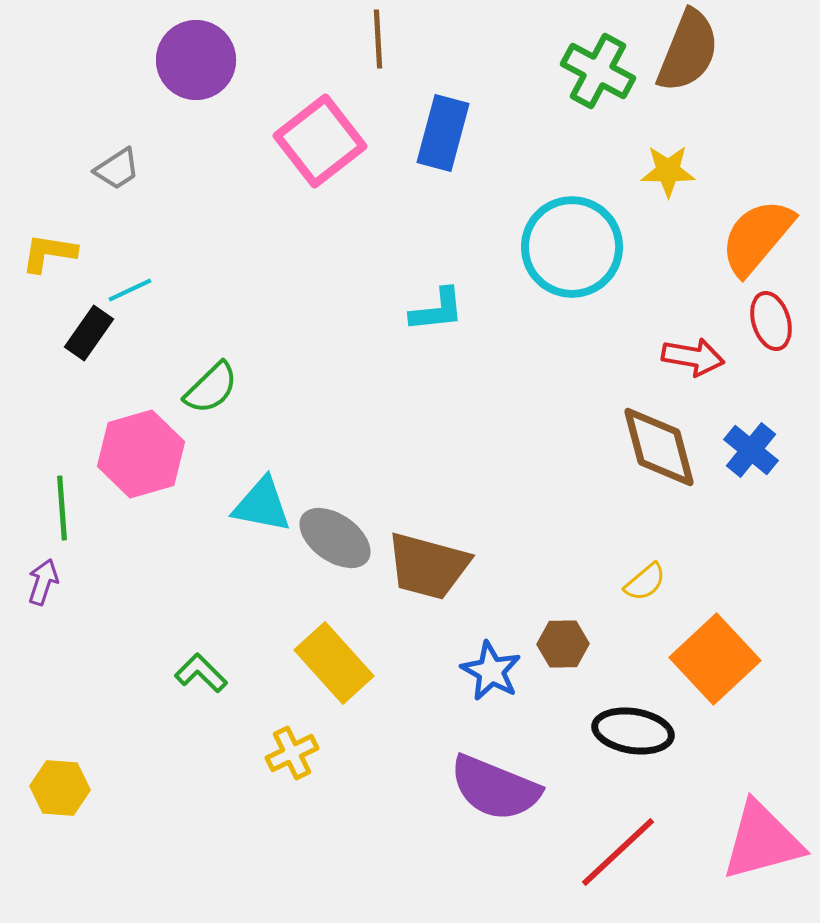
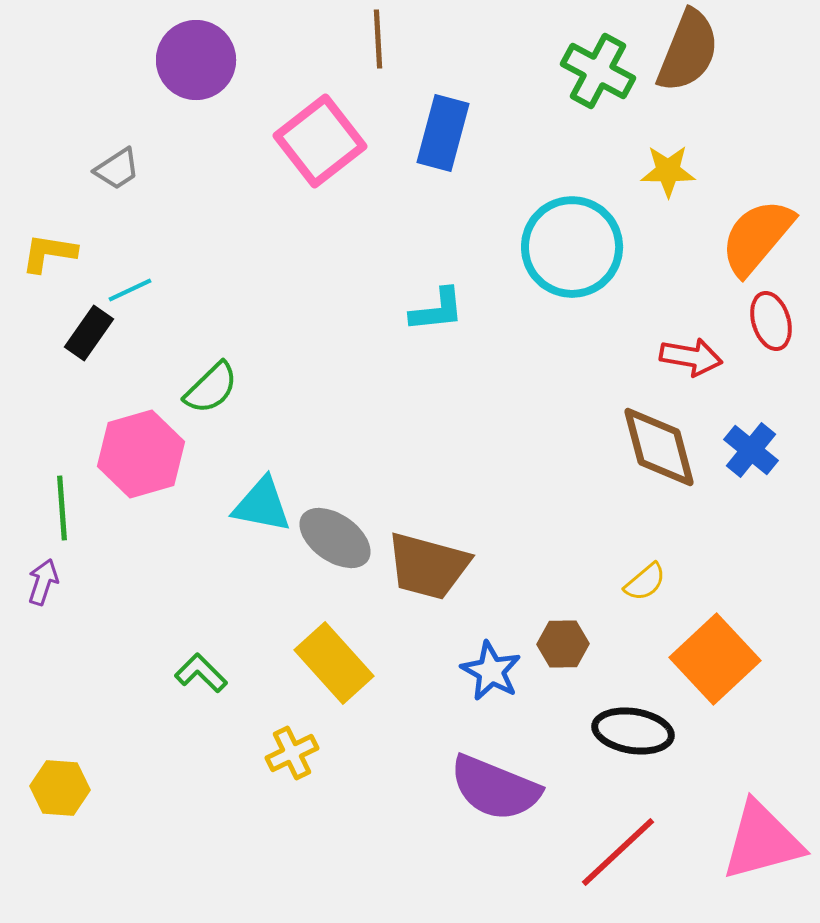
red arrow: moved 2 px left
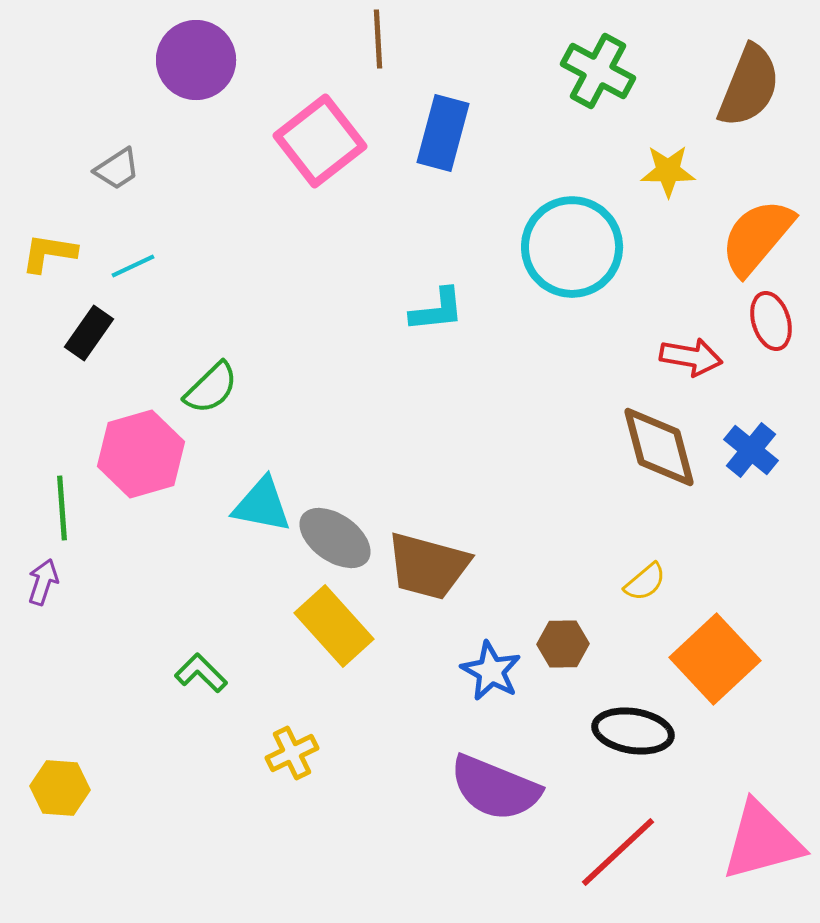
brown semicircle: moved 61 px right, 35 px down
cyan line: moved 3 px right, 24 px up
yellow rectangle: moved 37 px up
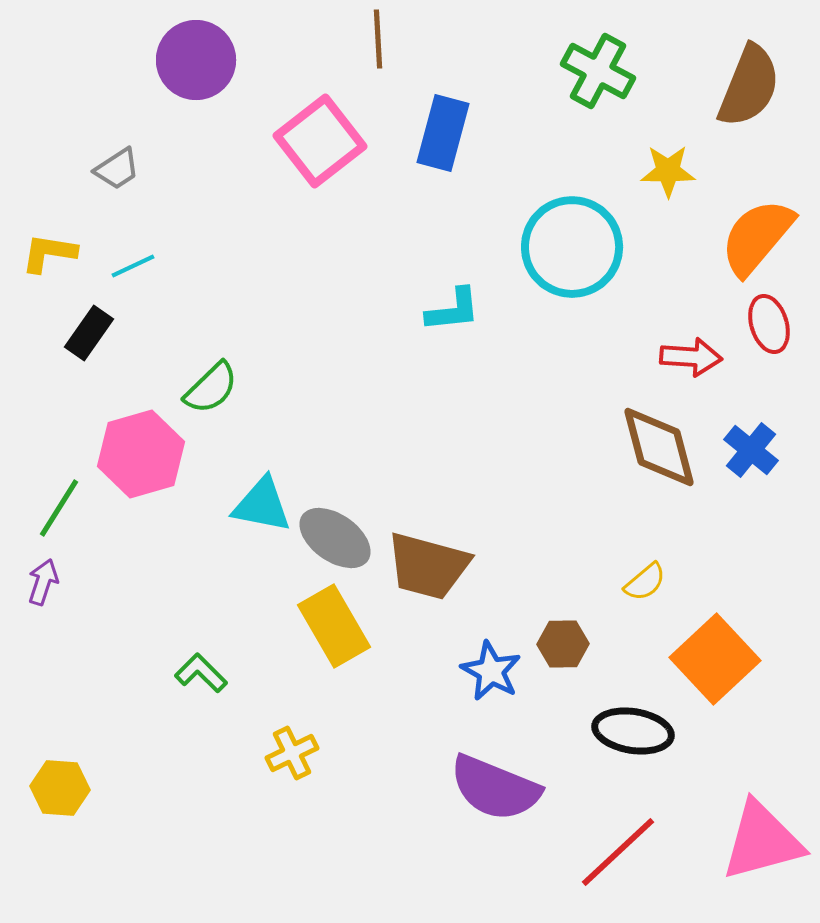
cyan L-shape: moved 16 px right
red ellipse: moved 2 px left, 3 px down
red arrow: rotated 6 degrees counterclockwise
green line: moved 3 px left; rotated 36 degrees clockwise
yellow rectangle: rotated 12 degrees clockwise
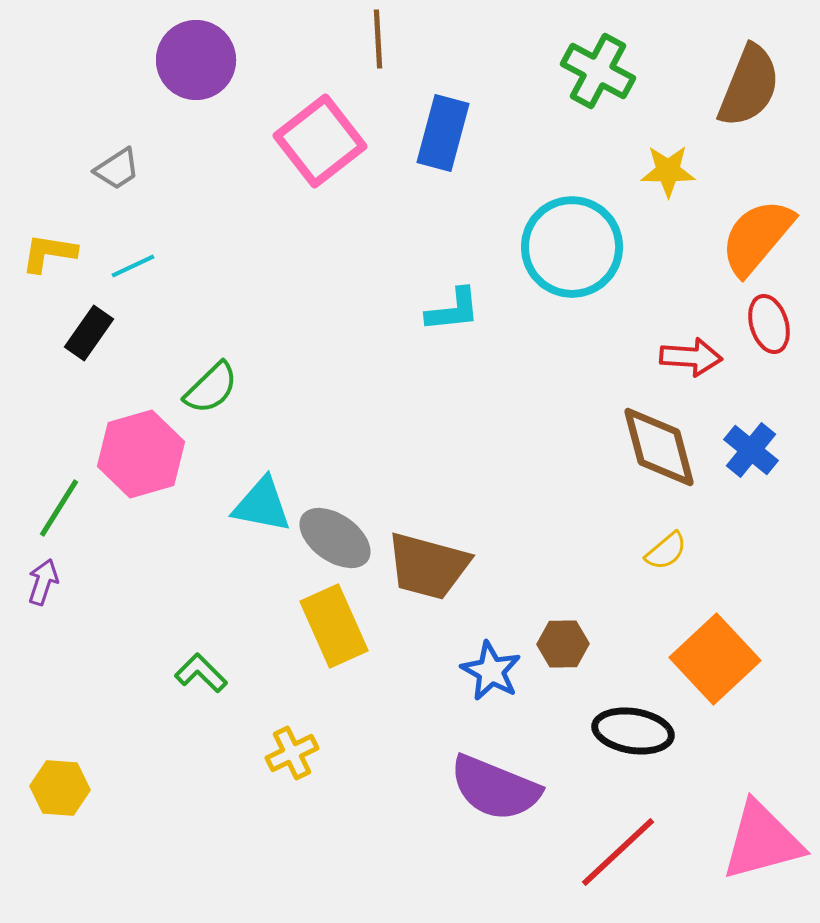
yellow semicircle: moved 21 px right, 31 px up
yellow rectangle: rotated 6 degrees clockwise
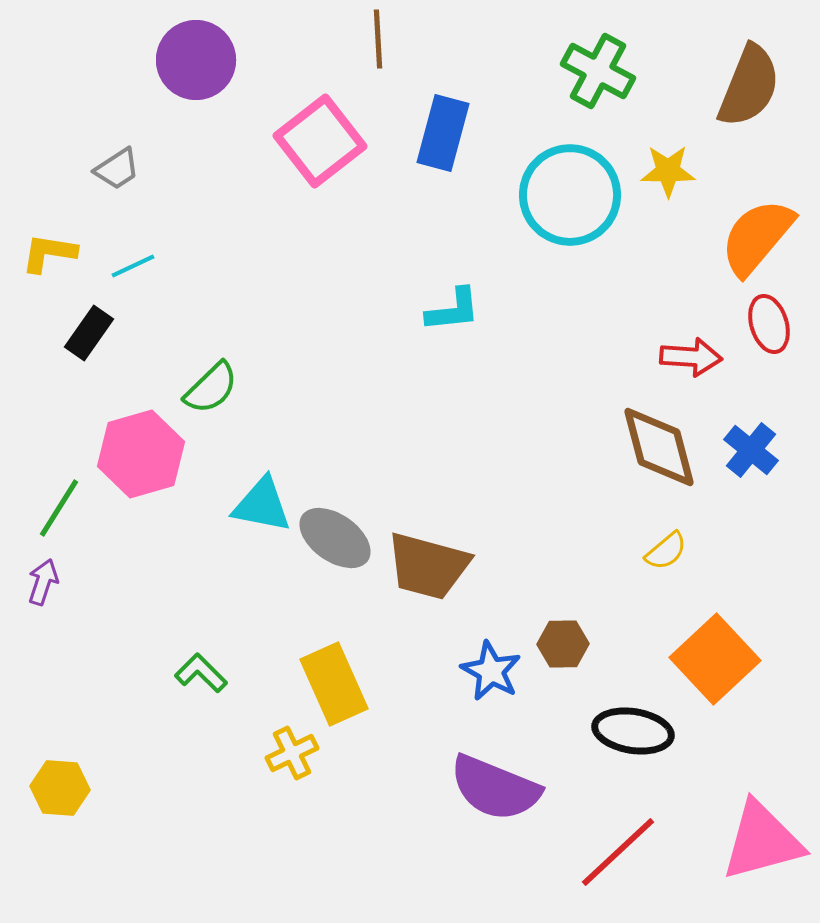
cyan circle: moved 2 px left, 52 px up
yellow rectangle: moved 58 px down
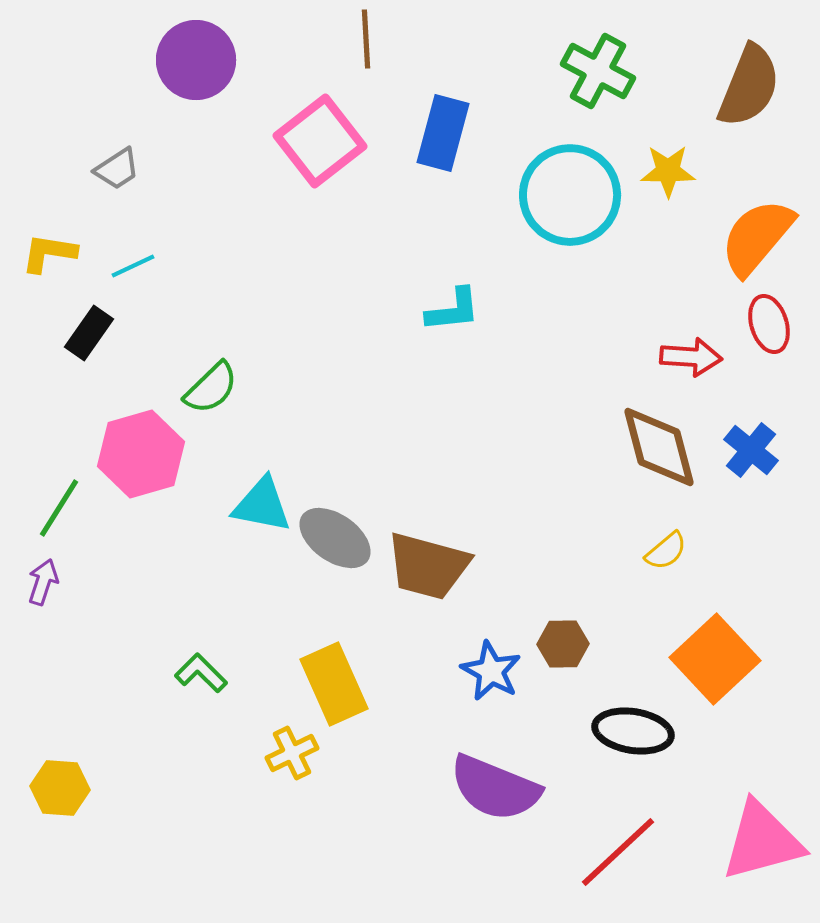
brown line: moved 12 px left
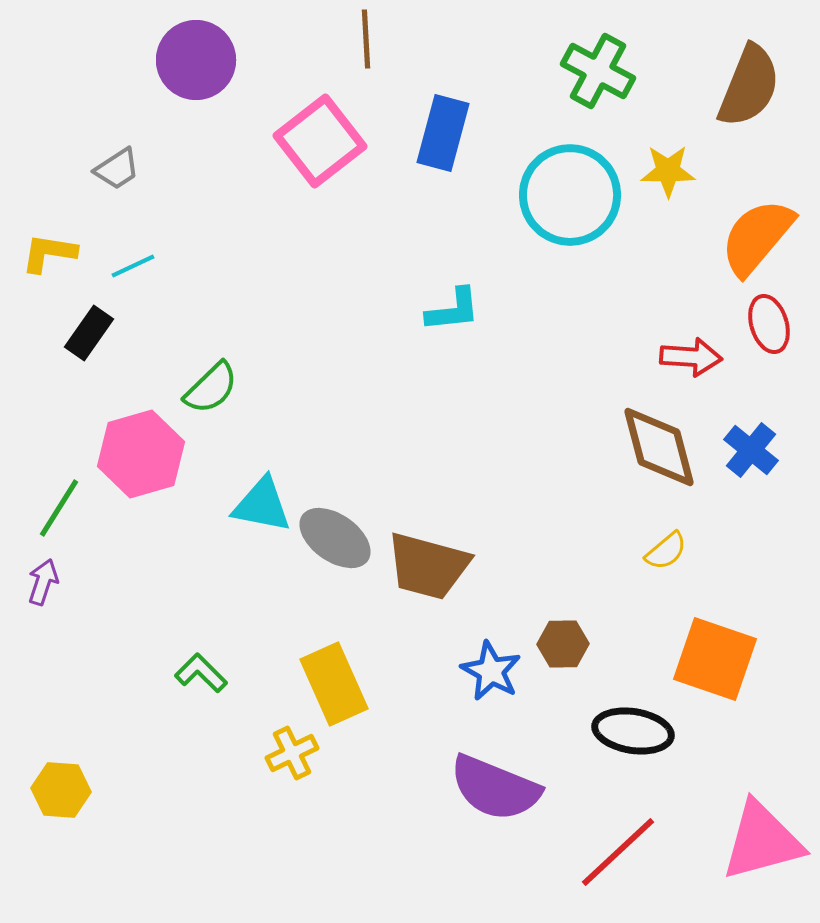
orange square: rotated 28 degrees counterclockwise
yellow hexagon: moved 1 px right, 2 px down
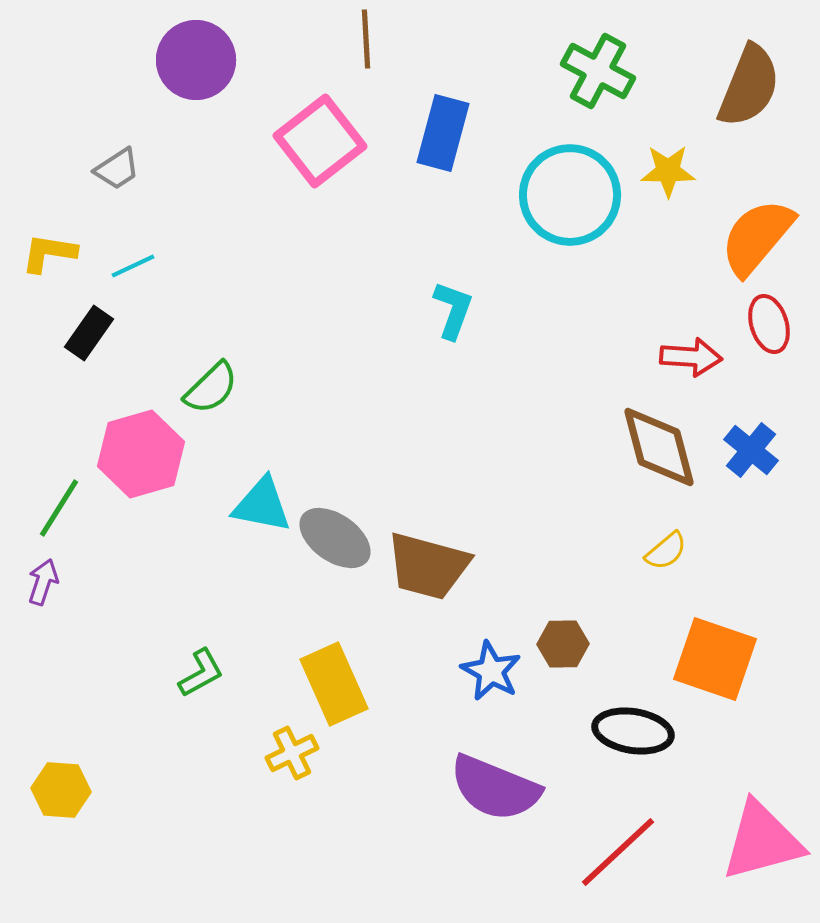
cyan L-shape: rotated 64 degrees counterclockwise
green L-shape: rotated 106 degrees clockwise
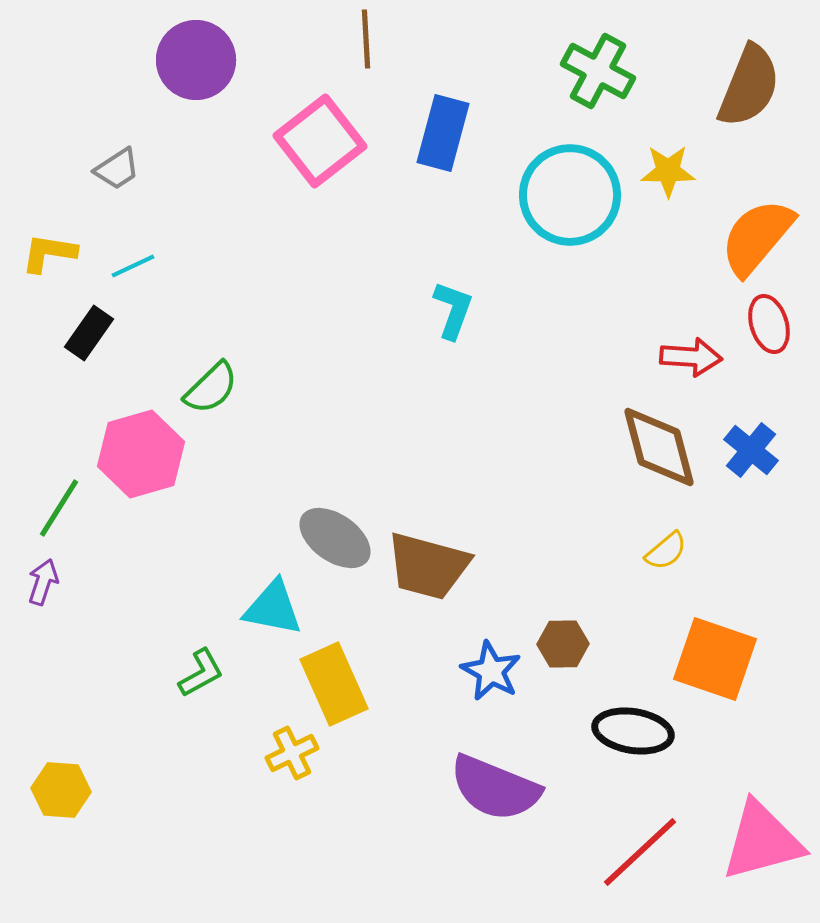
cyan triangle: moved 11 px right, 103 px down
red line: moved 22 px right
